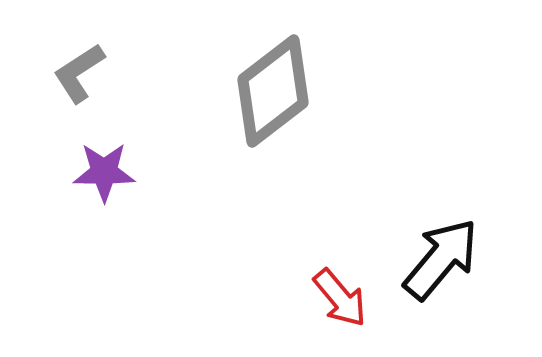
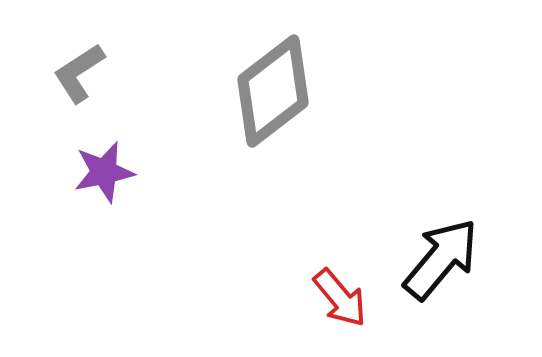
purple star: rotated 12 degrees counterclockwise
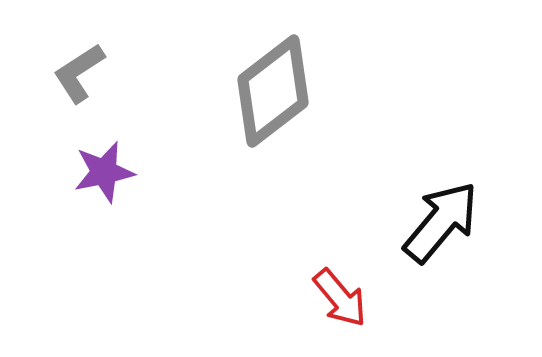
black arrow: moved 37 px up
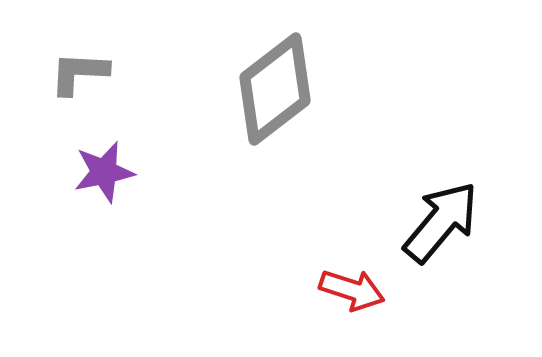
gray L-shape: rotated 36 degrees clockwise
gray diamond: moved 2 px right, 2 px up
red arrow: moved 12 px right, 8 px up; rotated 32 degrees counterclockwise
